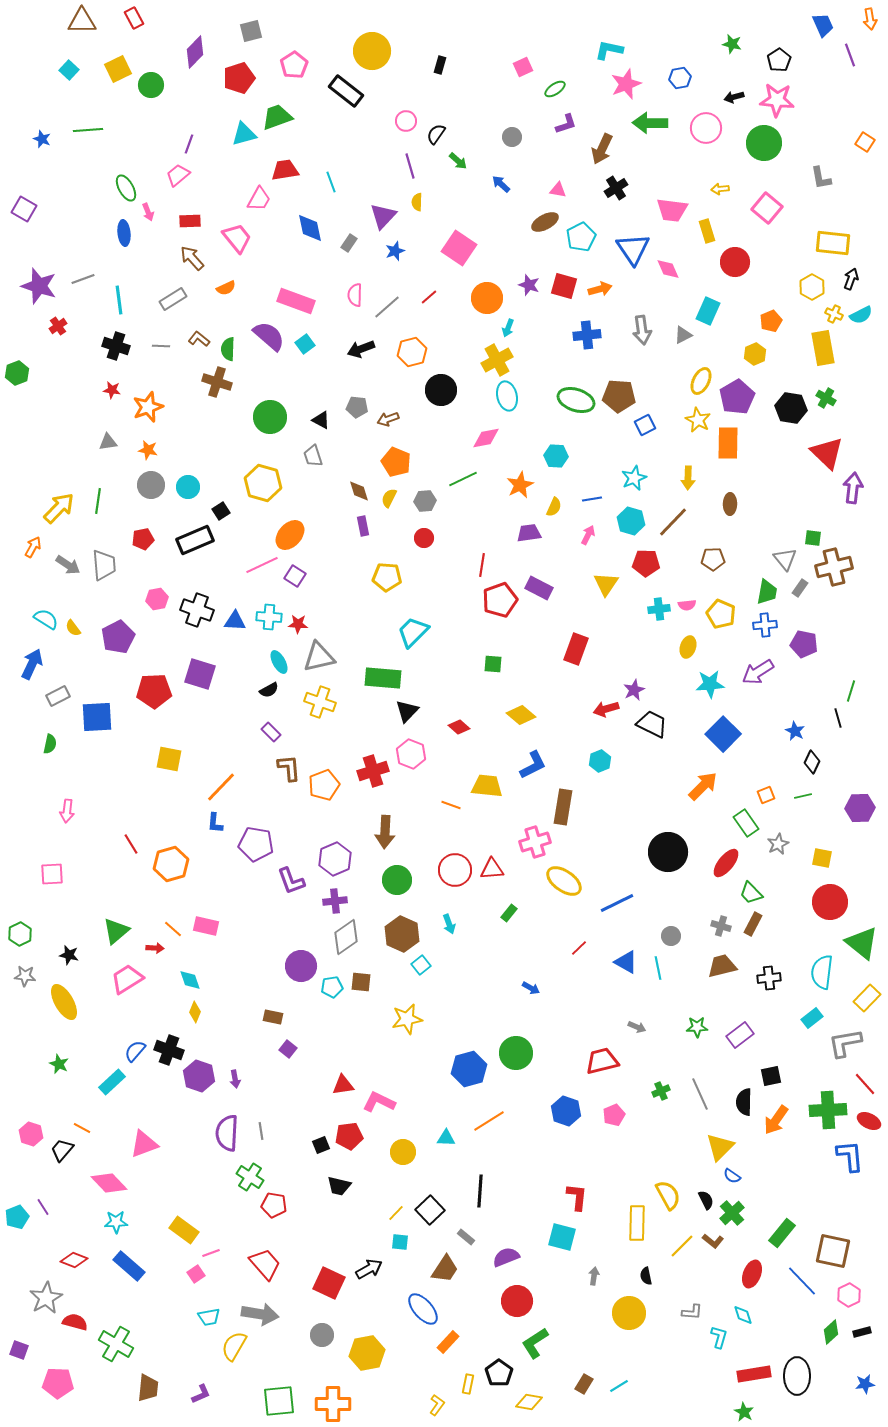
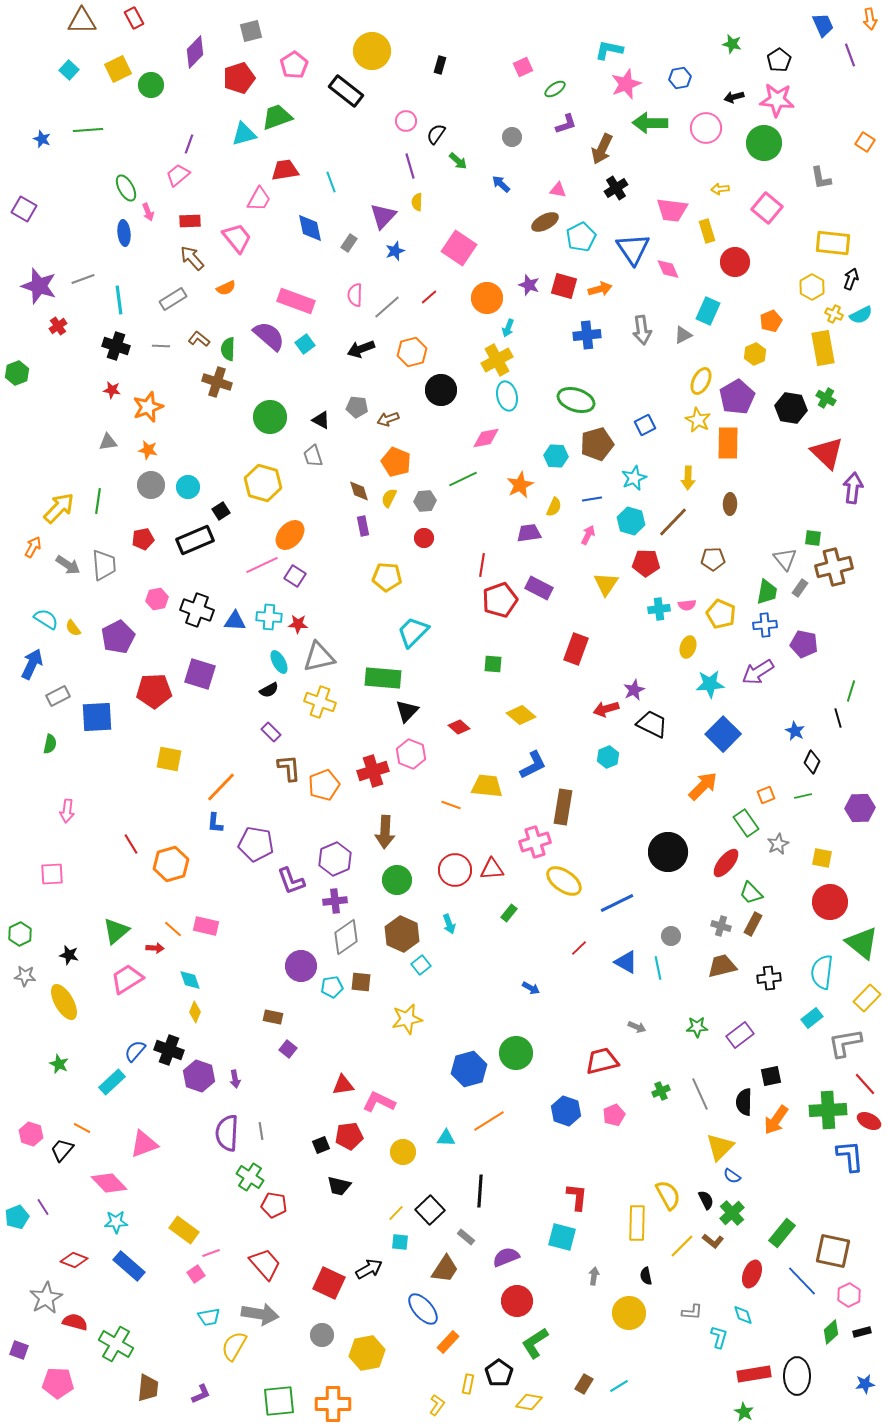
brown pentagon at (619, 396): moved 22 px left, 48 px down; rotated 20 degrees counterclockwise
cyan hexagon at (600, 761): moved 8 px right, 4 px up
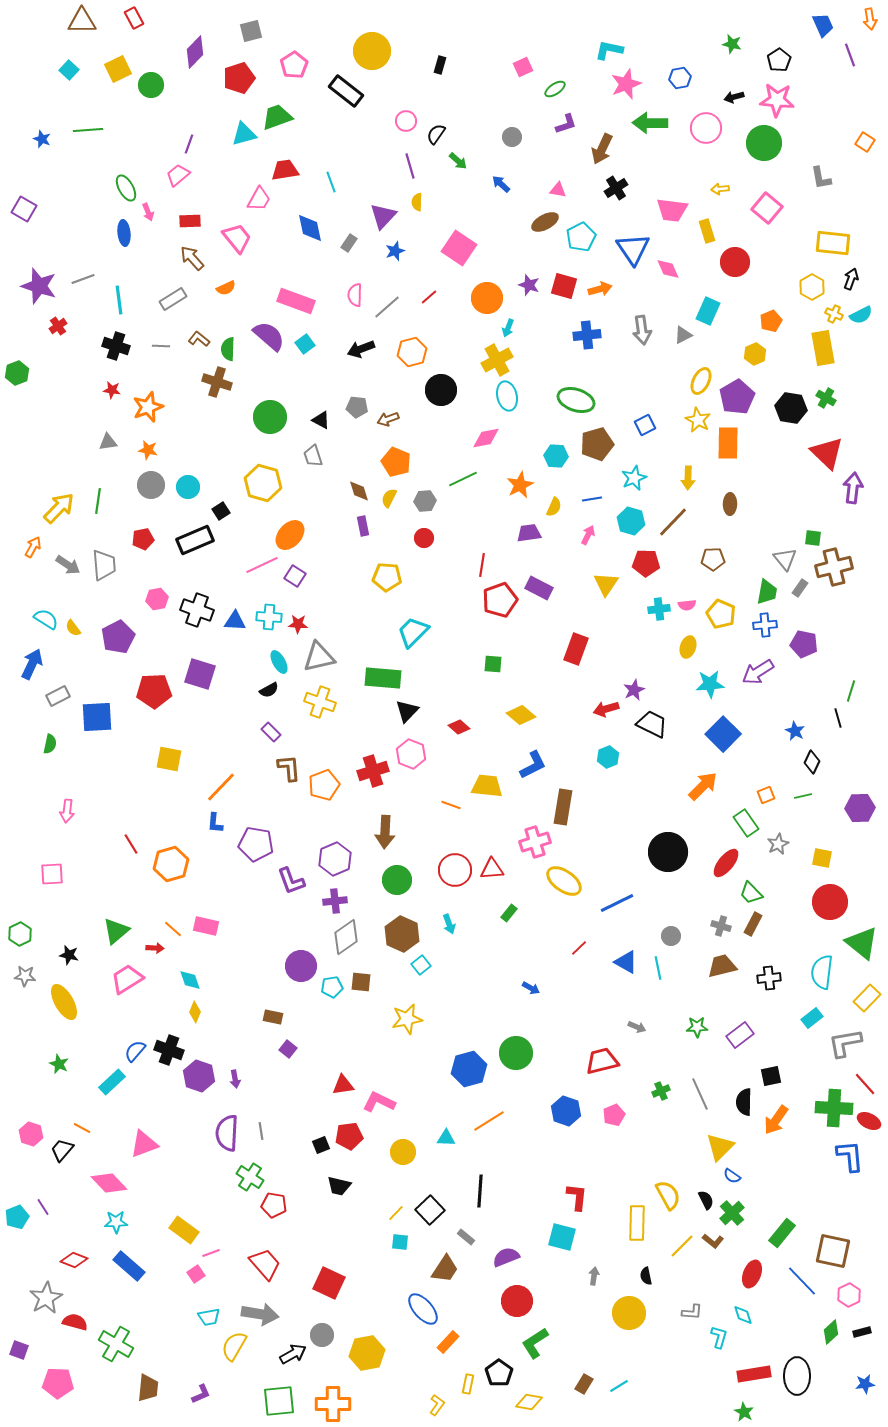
green cross at (828, 1110): moved 6 px right, 2 px up; rotated 6 degrees clockwise
black arrow at (369, 1269): moved 76 px left, 85 px down
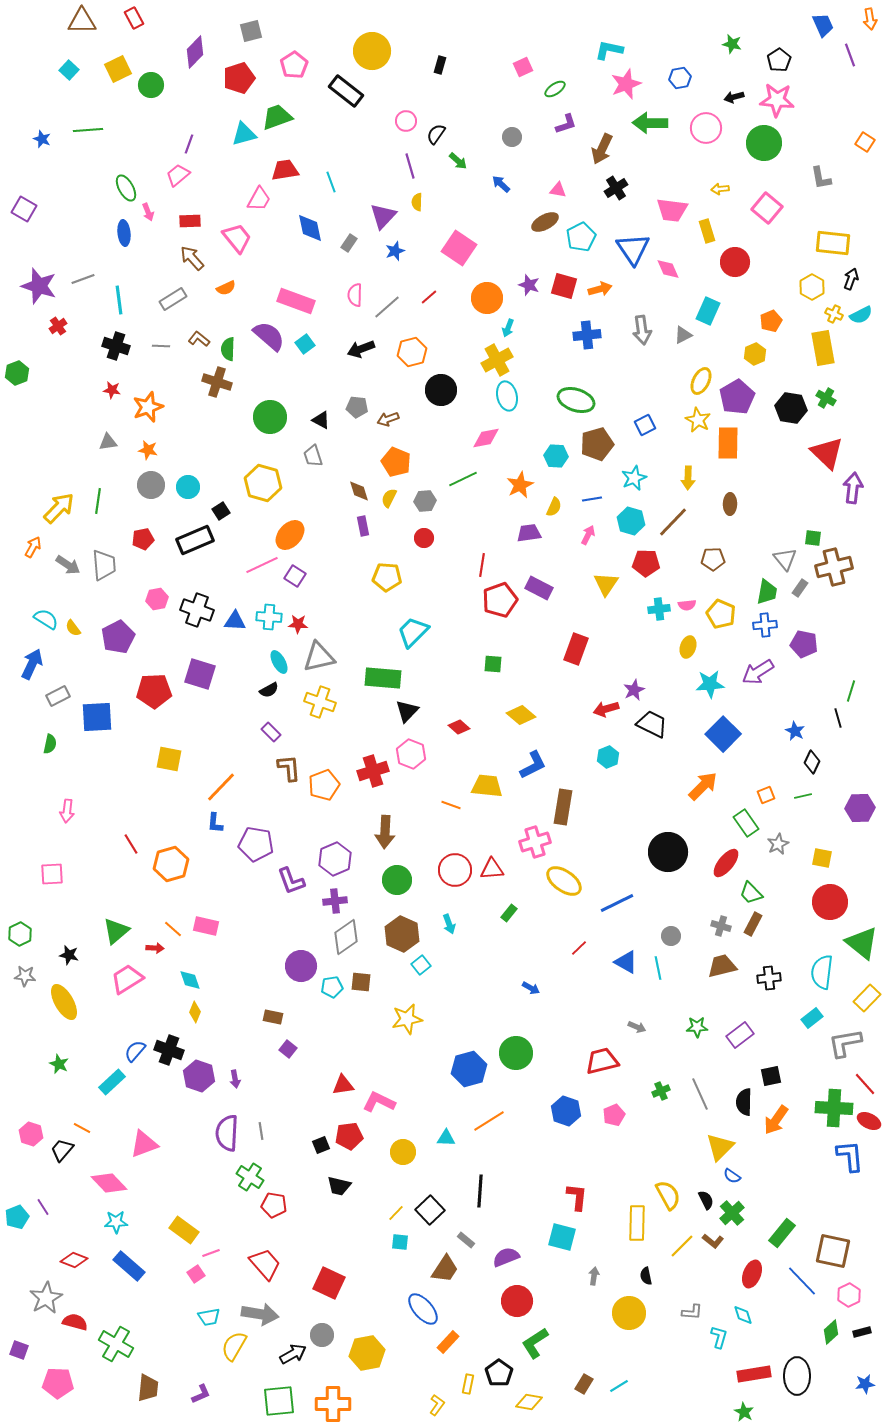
gray rectangle at (466, 1237): moved 3 px down
